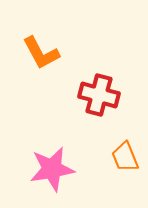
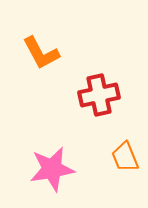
red cross: rotated 27 degrees counterclockwise
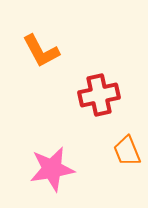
orange L-shape: moved 2 px up
orange trapezoid: moved 2 px right, 6 px up
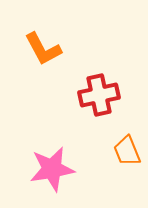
orange L-shape: moved 2 px right, 2 px up
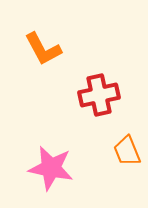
pink star: moved 1 px left, 1 px up; rotated 21 degrees clockwise
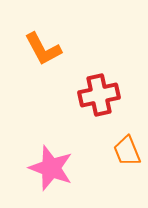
pink star: rotated 9 degrees clockwise
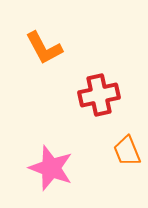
orange L-shape: moved 1 px right, 1 px up
